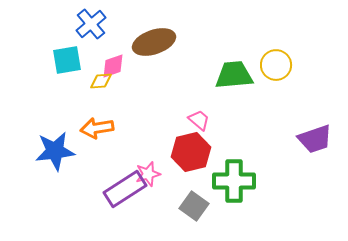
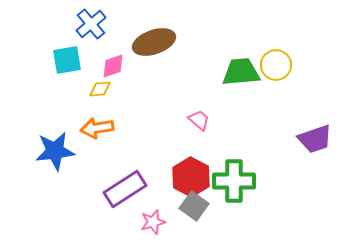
green trapezoid: moved 7 px right, 3 px up
yellow diamond: moved 1 px left, 8 px down
red hexagon: moved 25 px down; rotated 18 degrees counterclockwise
pink star: moved 5 px right, 48 px down
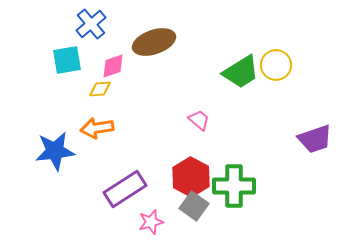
green trapezoid: rotated 153 degrees clockwise
green cross: moved 5 px down
pink star: moved 2 px left
